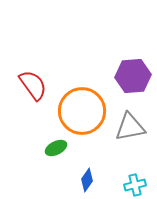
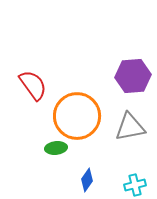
orange circle: moved 5 px left, 5 px down
green ellipse: rotated 20 degrees clockwise
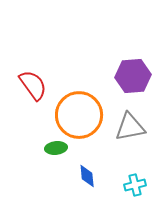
orange circle: moved 2 px right, 1 px up
blue diamond: moved 4 px up; rotated 40 degrees counterclockwise
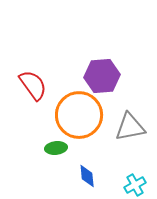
purple hexagon: moved 31 px left
cyan cross: rotated 15 degrees counterclockwise
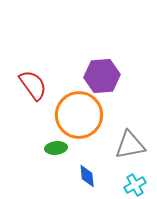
gray triangle: moved 18 px down
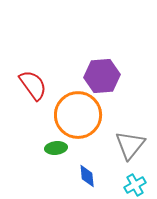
orange circle: moved 1 px left
gray triangle: rotated 40 degrees counterclockwise
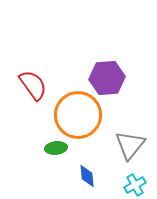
purple hexagon: moved 5 px right, 2 px down
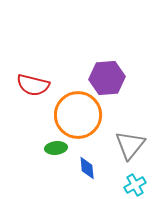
red semicircle: rotated 140 degrees clockwise
blue diamond: moved 8 px up
